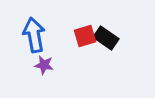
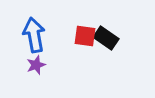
red square: rotated 25 degrees clockwise
purple star: moved 8 px left; rotated 30 degrees counterclockwise
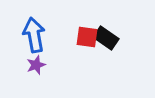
red square: moved 2 px right, 1 px down
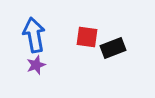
black rectangle: moved 7 px right, 10 px down; rotated 55 degrees counterclockwise
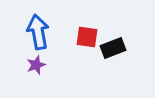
blue arrow: moved 4 px right, 3 px up
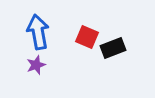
red square: rotated 15 degrees clockwise
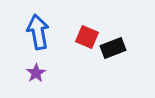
purple star: moved 8 px down; rotated 12 degrees counterclockwise
